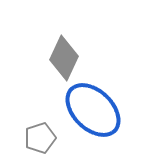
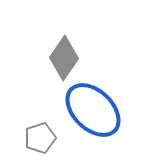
gray diamond: rotated 9 degrees clockwise
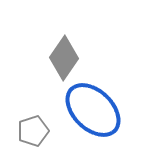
gray pentagon: moved 7 px left, 7 px up
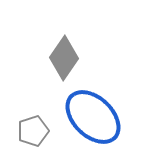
blue ellipse: moved 7 px down
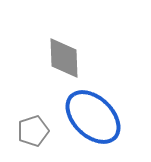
gray diamond: rotated 36 degrees counterclockwise
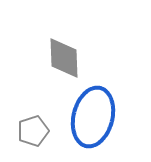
blue ellipse: rotated 60 degrees clockwise
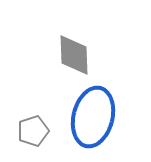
gray diamond: moved 10 px right, 3 px up
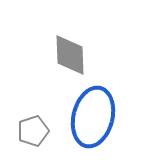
gray diamond: moved 4 px left
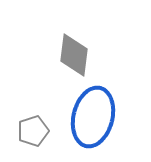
gray diamond: moved 4 px right; rotated 9 degrees clockwise
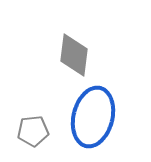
gray pentagon: rotated 12 degrees clockwise
